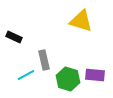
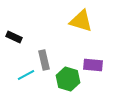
purple rectangle: moved 2 px left, 10 px up
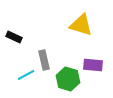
yellow triangle: moved 4 px down
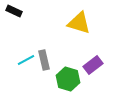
yellow triangle: moved 2 px left, 2 px up
black rectangle: moved 26 px up
purple rectangle: rotated 42 degrees counterclockwise
cyan line: moved 15 px up
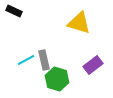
green hexagon: moved 11 px left
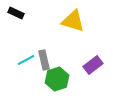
black rectangle: moved 2 px right, 2 px down
yellow triangle: moved 6 px left, 2 px up
green hexagon: rotated 25 degrees clockwise
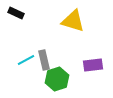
purple rectangle: rotated 30 degrees clockwise
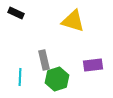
cyan line: moved 6 px left, 17 px down; rotated 60 degrees counterclockwise
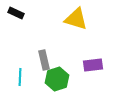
yellow triangle: moved 3 px right, 2 px up
